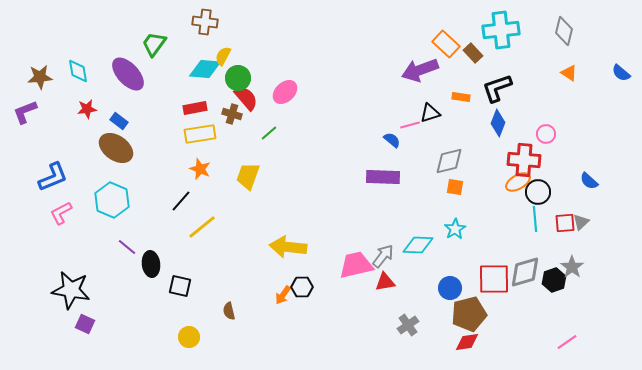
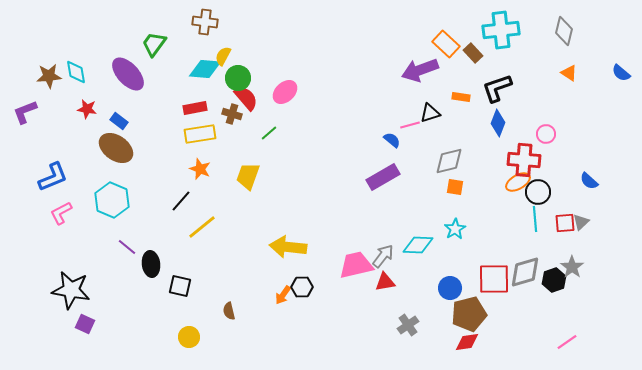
cyan diamond at (78, 71): moved 2 px left, 1 px down
brown star at (40, 77): moved 9 px right, 1 px up
red star at (87, 109): rotated 18 degrees clockwise
purple rectangle at (383, 177): rotated 32 degrees counterclockwise
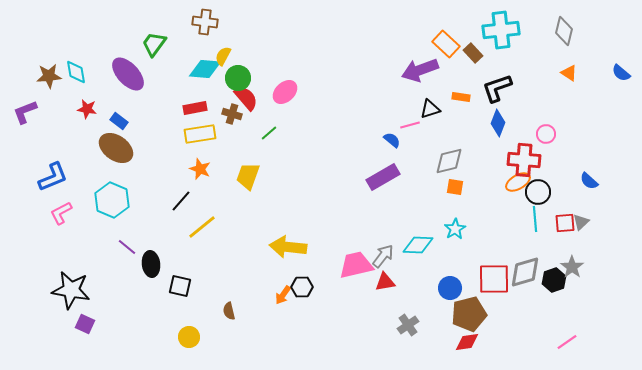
black triangle at (430, 113): moved 4 px up
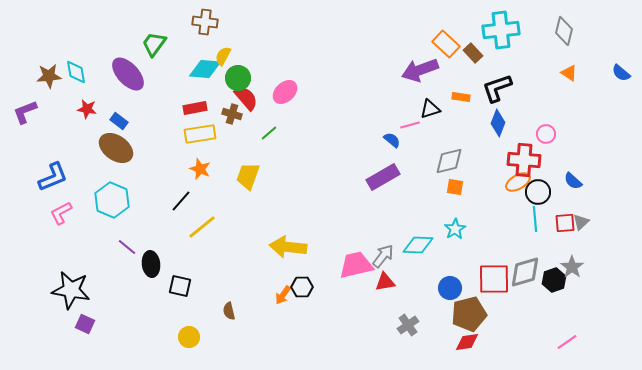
blue semicircle at (589, 181): moved 16 px left
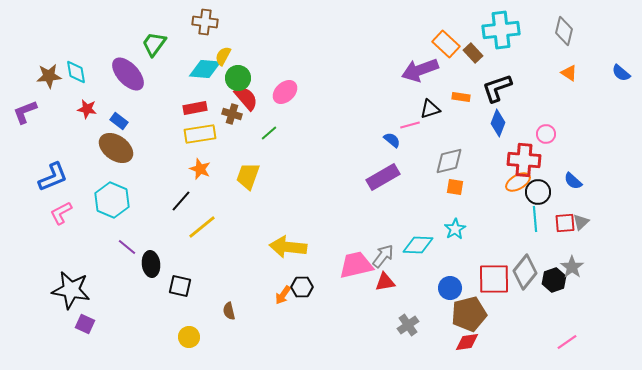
gray diamond at (525, 272): rotated 36 degrees counterclockwise
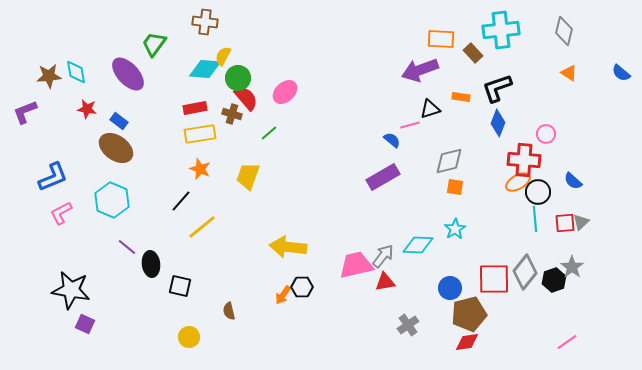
orange rectangle at (446, 44): moved 5 px left, 5 px up; rotated 40 degrees counterclockwise
